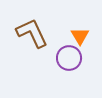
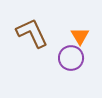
purple circle: moved 2 px right
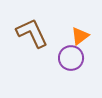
orange triangle: rotated 24 degrees clockwise
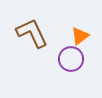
purple circle: moved 1 px down
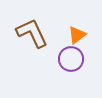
orange triangle: moved 3 px left, 1 px up
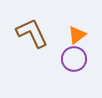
purple circle: moved 3 px right
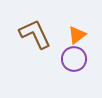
brown L-shape: moved 3 px right, 1 px down
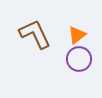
purple circle: moved 5 px right
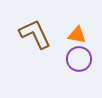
orange triangle: rotated 48 degrees clockwise
